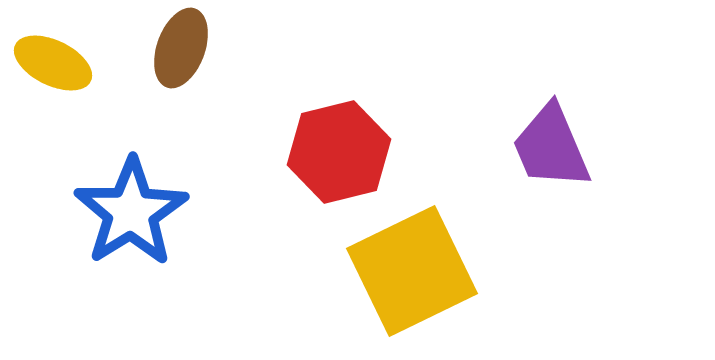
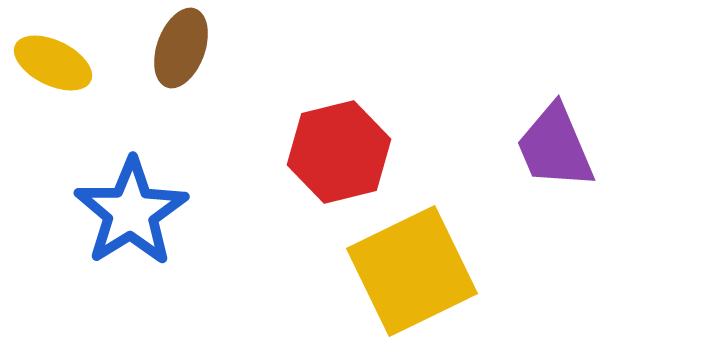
purple trapezoid: moved 4 px right
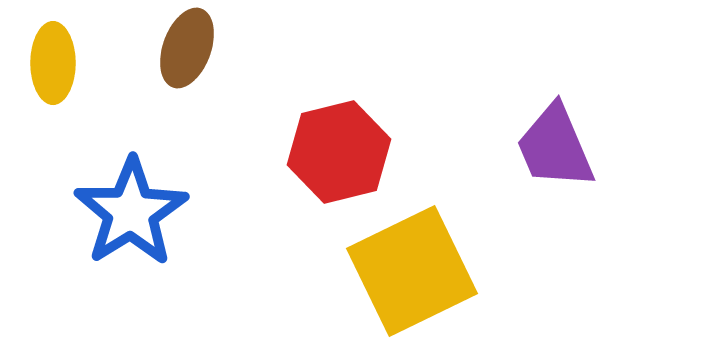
brown ellipse: moved 6 px right
yellow ellipse: rotated 64 degrees clockwise
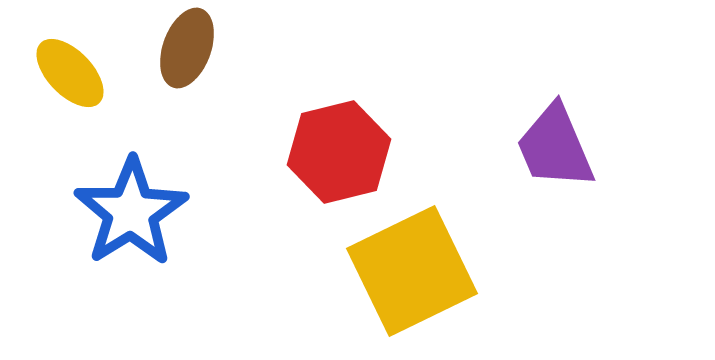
yellow ellipse: moved 17 px right, 10 px down; rotated 44 degrees counterclockwise
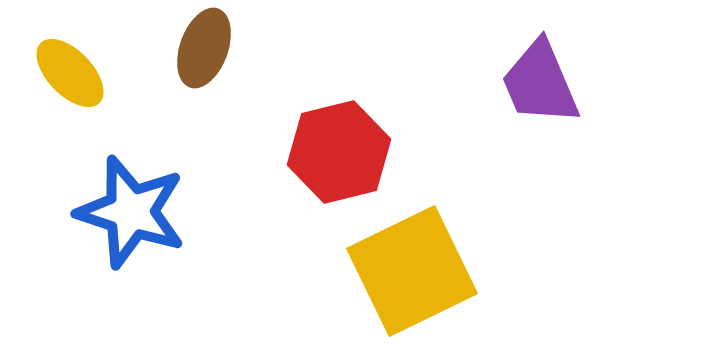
brown ellipse: moved 17 px right
purple trapezoid: moved 15 px left, 64 px up
blue star: rotated 22 degrees counterclockwise
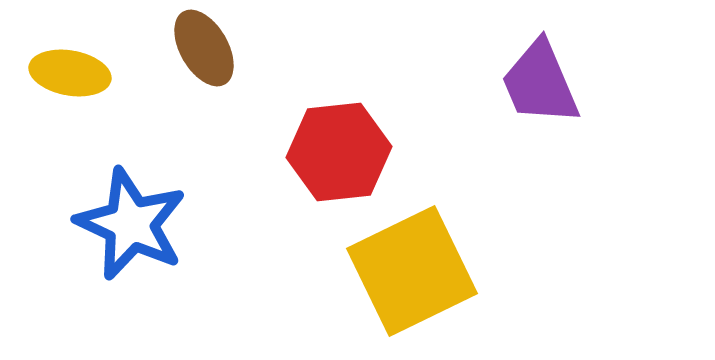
brown ellipse: rotated 50 degrees counterclockwise
yellow ellipse: rotated 36 degrees counterclockwise
red hexagon: rotated 8 degrees clockwise
blue star: moved 12 px down; rotated 7 degrees clockwise
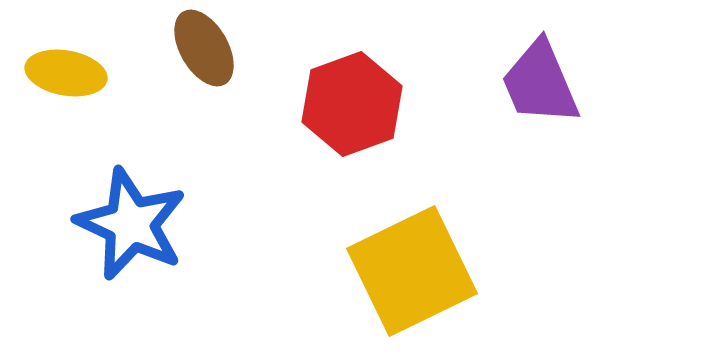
yellow ellipse: moved 4 px left
red hexagon: moved 13 px right, 48 px up; rotated 14 degrees counterclockwise
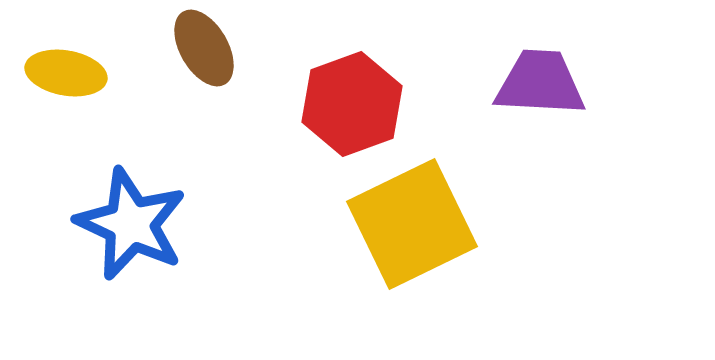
purple trapezoid: rotated 116 degrees clockwise
yellow square: moved 47 px up
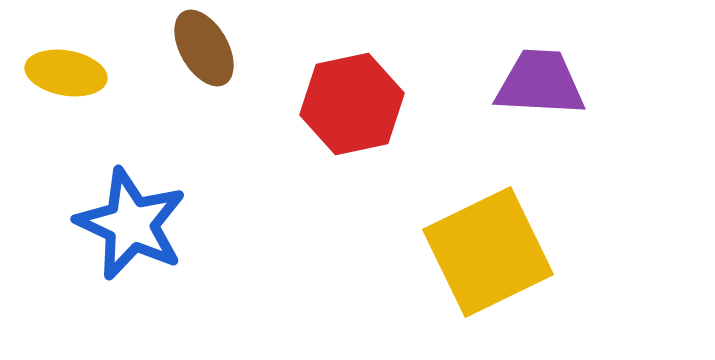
red hexagon: rotated 8 degrees clockwise
yellow square: moved 76 px right, 28 px down
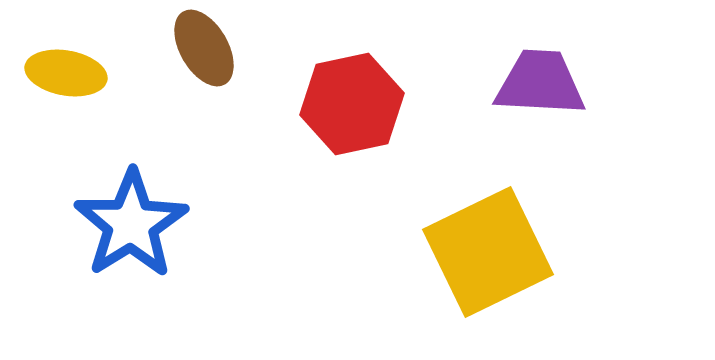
blue star: rotated 15 degrees clockwise
